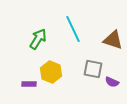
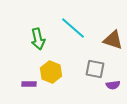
cyan line: moved 1 px up; rotated 24 degrees counterclockwise
green arrow: rotated 135 degrees clockwise
gray square: moved 2 px right
purple semicircle: moved 1 px right, 3 px down; rotated 32 degrees counterclockwise
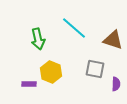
cyan line: moved 1 px right
purple semicircle: moved 3 px right, 1 px up; rotated 80 degrees counterclockwise
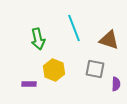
cyan line: rotated 28 degrees clockwise
brown triangle: moved 4 px left
yellow hexagon: moved 3 px right, 2 px up
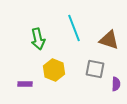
purple rectangle: moved 4 px left
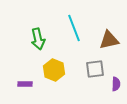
brown triangle: rotated 30 degrees counterclockwise
gray square: rotated 18 degrees counterclockwise
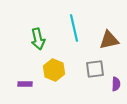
cyan line: rotated 8 degrees clockwise
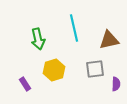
yellow hexagon: rotated 20 degrees clockwise
purple rectangle: rotated 56 degrees clockwise
